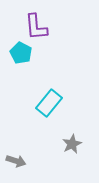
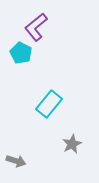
purple L-shape: rotated 56 degrees clockwise
cyan rectangle: moved 1 px down
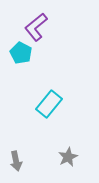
gray star: moved 4 px left, 13 px down
gray arrow: rotated 60 degrees clockwise
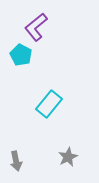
cyan pentagon: moved 2 px down
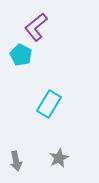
cyan rectangle: rotated 8 degrees counterclockwise
gray star: moved 9 px left, 1 px down
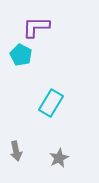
purple L-shape: rotated 40 degrees clockwise
cyan rectangle: moved 2 px right, 1 px up
gray arrow: moved 10 px up
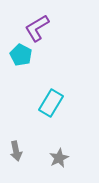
purple L-shape: moved 1 px right, 1 px down; rotated 32 degrees counterclockwise
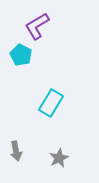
purple L-shape: moved 2 px up
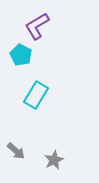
cyan rectangle: moved 15 px left, 8 px up
gray arrow: rotated 36 degrees counterclockwise
gray star: moved 5 px left, 2 px down
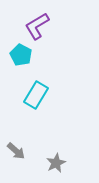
gray star: moved 2 px right, 3 px down
